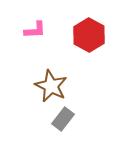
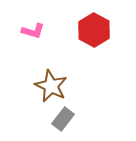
pink L-shape: moved 2 px left, 1 px down; rotated 20 degrees clockwise
red hexagon: moved 5 px right, 5 px up
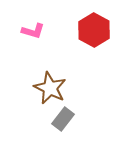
brown star: moved 1 px left, 2 px down
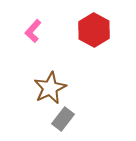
pink L-shape: rotated 115 degrees clockwise
brown star: rotated 20 degrees clockwise
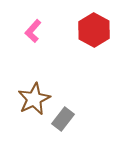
brown star: moved 16 px left, 11 px down
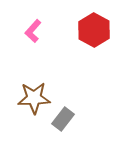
brown star: moved 1 px up; rotated 24 degrees clockwise
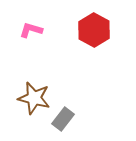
pink L-shape: moved 2 px left, 1 px up; rotated 65 degrees clockwise
brown star: rotated 16 degrees clockwise
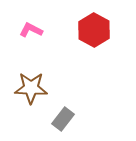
pink L-shape: rotated 10 degrees clockwise
brown star: moved 3 px left, 10 px up; rotated 12 degrees counterclockwise
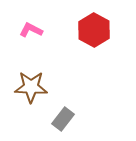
brown star: moved 1 px up
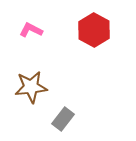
brown star: rotated 8 degrees counterclockwise
